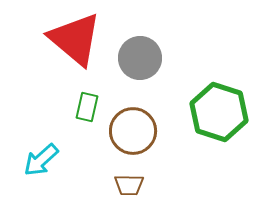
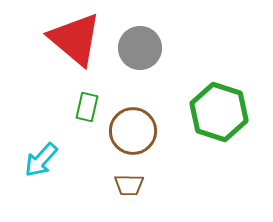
gray circle: moved 10 px up
cyan arrow: rotated 6 degrees counterclockwise
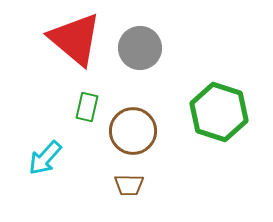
cyan arrow: moved 4 px right, 2 px up
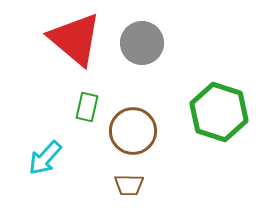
gray circle: moved 2 px right, 5 px up
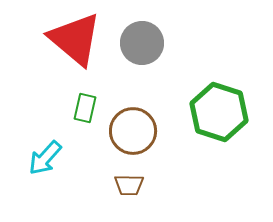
green rectangle: moved 2 px left, 1 px down
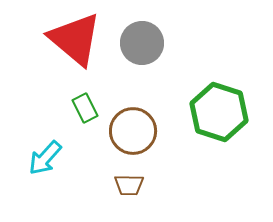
green rectangle: rotated 40 degrees counterclockwise
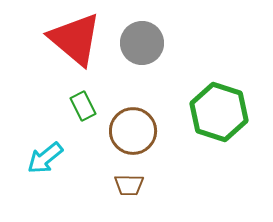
green rectangle: moved 2 px left, 2 px up
cyan arrow: rotated 9 degrees clockwise
